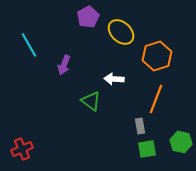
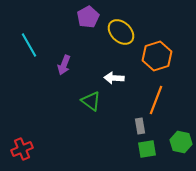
white arrow: moved 1 px up
orange line: moved 1 px down
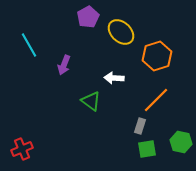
orange line: rotated 24 degrees clockwise
gray rectangle: rotated 28 degrees clockwise
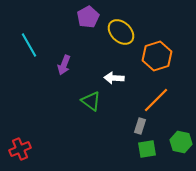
red cross: moved 2 px left
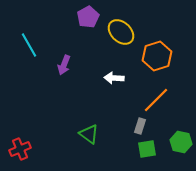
green triangle: moved 2 px left, 33 px down
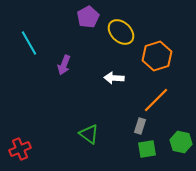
cyan line: moved 2 px up
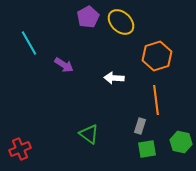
yellow ellipse: moved 10 px up
purple arrow: rotated 78 degrees counterclockwise
orange line: rotated 52 degrees counterclockwise
